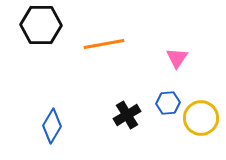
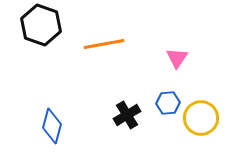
black hexagon: rotated 18 degrees clockwise
blue diamond: rotated 16 degrees counterclockwise
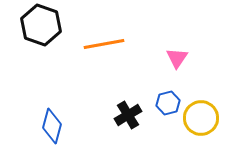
blue hexagon: rotated 10 degrees counterclockwise
black cross: moved 1 px right
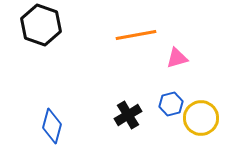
orange line: moved 32 px right, 9 px up
pink triangle: rotated 40 degrees clockwise
blue hexagon: moved 3 px right, 1 px down
